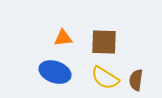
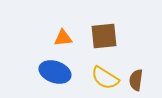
brown square: moved 6 px up; rotated 8 degrees counterclockwise
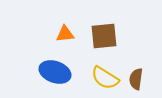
orange triangle: moved 2 px right, 4 px up
brown semicircle: moved 1 px up
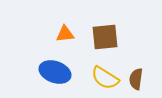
brown square: moved 1 px right, 1 px down
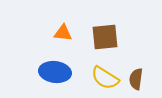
orange triangle: moved 2 px left, 1 px up; rotated 12 degrees clockwise
blue ellipse: rotated 12 degrees counterclockwise
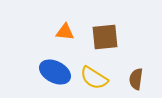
orange triangle: moved 2 px right, 1 px up
blue ellipse: rotated 20 degrees clockwise
yellow semicircle: moved 11 px left
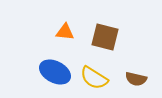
brown square: rotated 20 degrees clockwise
brown semicircle: rotated 85 degrees counterclockwise
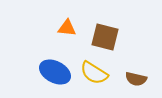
orange triangle: moved 2 px right, 4 px up
yellow semicircle: moved 5 px up
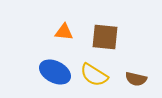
orange triangle: moved 3 px left, 4 px down
brown square: rotated 8 degrees counterclockwise
yellow semicircle: moved 2 px down
